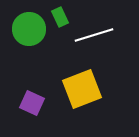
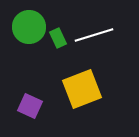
green rectangle: moved 2 px left, 21 px down
green circle: moved 2 px up
purple square: moved 2 px left, 3 px down
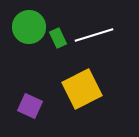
yellow square: rotated 6 degrees counterclockwise
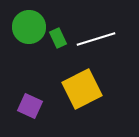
white line: moved 2 px right, 4 px down
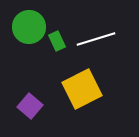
green rectangle: moved 1 px left, 3 px down
purple square: rotated 15 degrees clockwise
